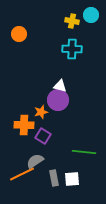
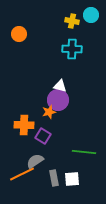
orange star: moved 8 px right
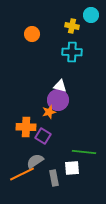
yellow cross: moved 5 px down
orange circle: moved 13 px right
cyan cross: moved 3 px down
orange cross: moved 2 px right, 2 px down
white square: moved 11 px up
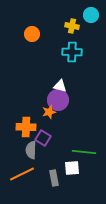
purple square: moved 2 px down
gray semicircle: moved 4 px left, 11 px up; rotated 54 degrees counterclockwise
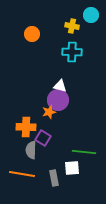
orange line: rotated 35 degrees clockwise
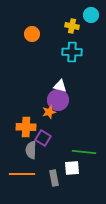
orange line: rotated 10 degrees counterclockwise
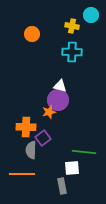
purple square: rotated 21 degrees clockwise
gray rectangle: moved 8 px right, 8 px down
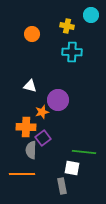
yellow cross: moved 5 px left
white triangle: moved 30 px left
orange star: moved 7 px left
white square: rotated 14 degrees clockwise
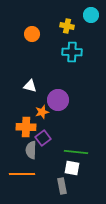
green line: moved 8 px left
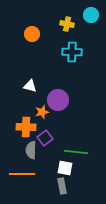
yellow cross: moved 2 px up
purple square: moved 2 px right
white square: moved 7 px left
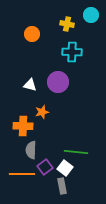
white triangle: moved 1 px up
purple circle: moved 18 px up
orange cross: moved 3 px left, 1 px up
purple square: moved 29 px down
white square: rotated 28 degrees clockwise
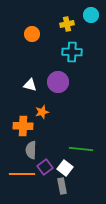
yellow cross: rotated 24 degrees counterclockwise
green line: moved 5 px right, 3 px up
